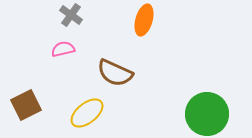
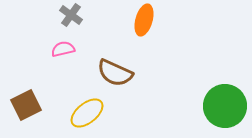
green circle: moved 18 px right, 8 px up
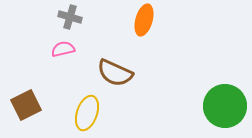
gray cross: moved 1 px left, 2 px down; rotated 20 degrees counterclockwise
yellow ellipse: rotated 32 degrees counterclockwise
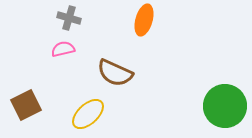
gray cross: moved 1 px left, 1 px down
yellow ellipse: moved 1 px right, 1 px down; rotated 28 degrees clockwise
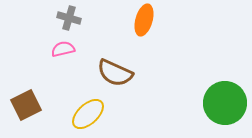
green circle: moved 3 px up
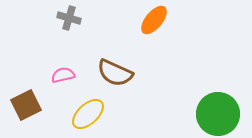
orange ellipse: moved 10 px right; rotated 24 degrees clockwise
pink semicircle: moved 26 px down
green circle: moved 7 px left, 11 px down
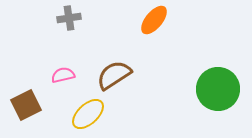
gray cross: rotated 25 degrees counterclockwise
brown semicircle: moved 1 px left, 2 px down; rotated 123 degrees clockwise
green circle: moved 25 px up
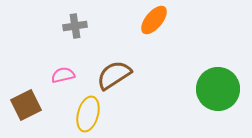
gray cross: moved 6 px right, 8 px down
yellow ellipse: rotated 32 degrees counterclockwise
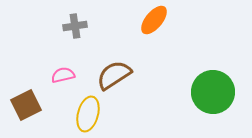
green circle: moved 5 px left, 3 px down
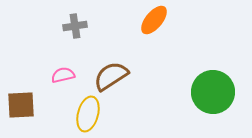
brown semicircle: moved 3 px left, 1 px down
brown square: moved 5 px left; rotated 24 degrees clockwise
